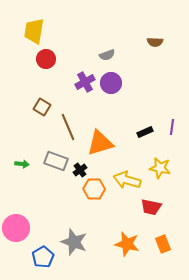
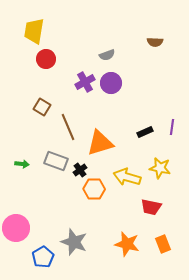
yellow arrow: moved 3 px up
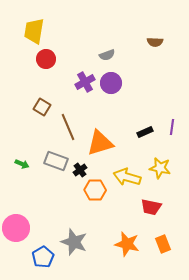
green arrow: rotated 16 degrees clockwise
orange hexagon: moved 1 px right, 1 px down
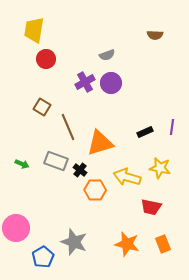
yellow trapezoid: moved 1 px up
brown semicircle: moved 7 px up
black cross: rotated 16 degrees counterclockwise
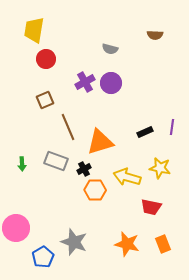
gray semicircle: moved 3 px right, 6 px up; rotated 35 degrees clockwise
brown square: moved 3 px right, 7 px up; rotated 36 degrees clockwise
orange triangle: moved 1 px up
green arrow: rotated 64 degrees clockwise
black cross: moved 4 px right, 1 px up; rotated 24 degrees clockwise
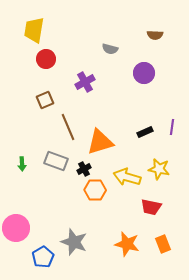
purple circle: moved 33 px right, 10 px up
yellow star: moved 1 px left, 1 px down
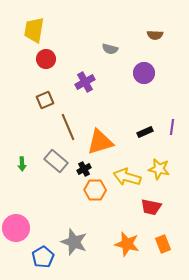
gray rectangle: rotated 20 degrees clockwise
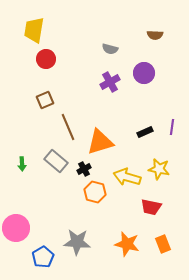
purple cross: moved 25 px right
orange hexagon: moved 2 px down; rotated 15 degrees clockwise
gray star: moved 3 px right; rotated 16 degrees counterclockwise
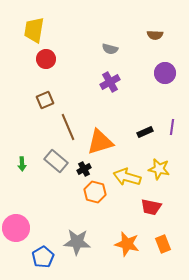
purple circle: moved 21 px right
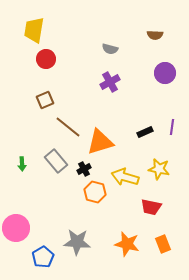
brown line: rotated 28 degrees counterclockwise
gray rectangle: rotated 10 degrees clockwise
yellow arrow: moved 2 px left
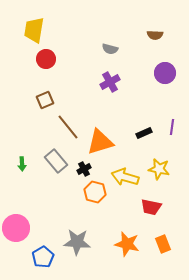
brown line: rotated 12 degrees clockwise
black rectangle: moved 1 px left, 1 px down
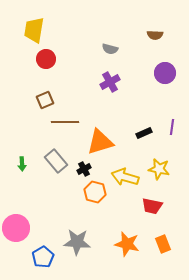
brown line: moved 3 px left, 5 px up; rotated 52 degrees counterclockwise
red trapezoid: moved 1 px right, 1 px up
